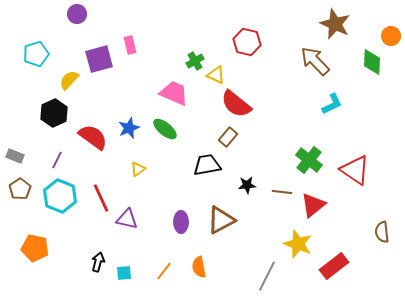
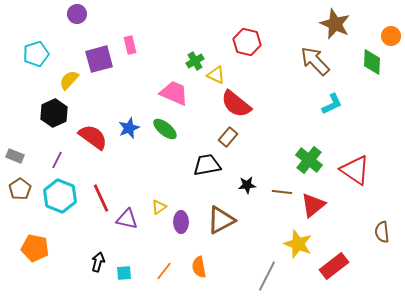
yellow triangle at (138, 169): moved 21 px right, 38 px down
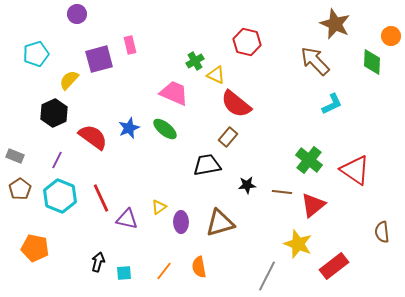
brown triangle at (221, 220): moved 1 px left, 3 px down; rotated 12 degrees clockwise
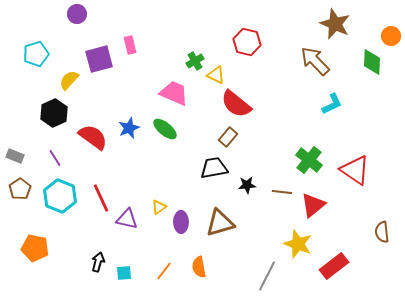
purple line at (57, 160): moved 2 px left, 2 px up; rotated 60 degrees counterclockwise
black trapezoid at (207, 165): moved 7 px right, 3 px down
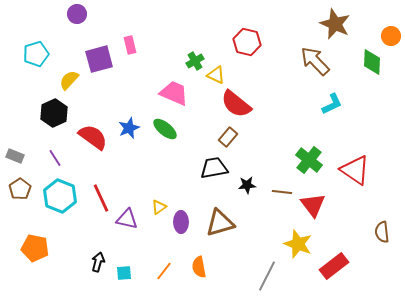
red triangle at (313, 205): rotated 28 degrees counterclockwise
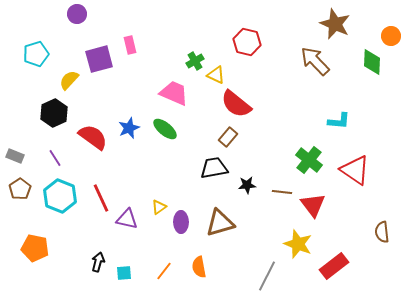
cyan L-shape at (332, 104): moved 7 px right, 17 px down; rotated 30 degrees clockwise
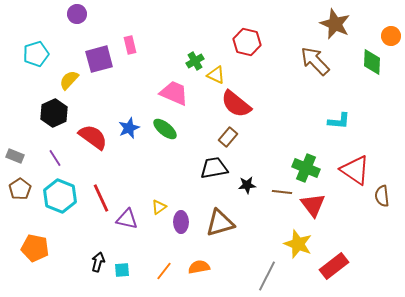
green cross at (309, 160): moved 3 px left, 8 px down; rotated 16 degrees counterclockwise
brown semicircle at (382, 232): moved 36 px up
orange semicircle at (199, 267): rotated 90 degrees clockwise
cyan square at (124, 273): moved 2 px left, 3 px up
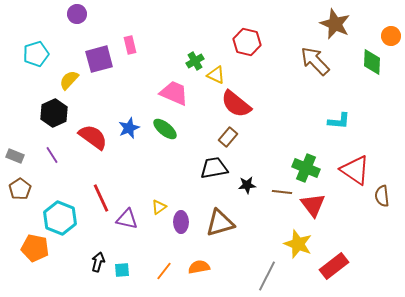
purple line at (55, 158): moved 3 px left, 3 px up
cyan hexagon at (60, 196): moved 22 px down
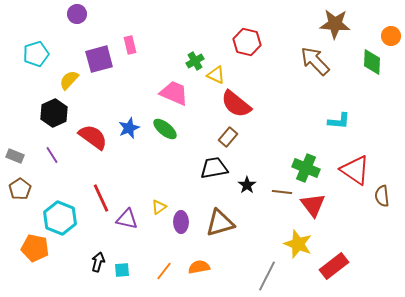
brown star at (335, 24): rotated 20 degrees counterclockwise
black star at (247, 185): rotated 30 degrees counterclockwise
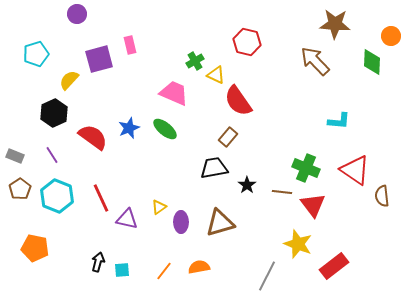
red semicircle at (236, 104): moved 2 px right, 3 px up; rotated 16 degrees clockwise
cyan hexagon at (60, 218): moved 3 px left, 22 px up
